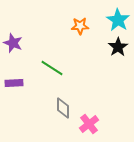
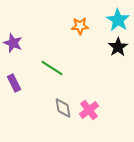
purple rectangle: rotated 66 degrees clockwise
gray diamond: rotated 10 degrees counterclockwise
pink cross: moved 14 px up
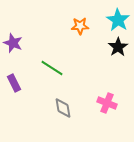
pink cross: moved 18 px right, 7 px up; rotated 30 degrees counterclockwise
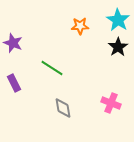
pink cross: moved 4 px right
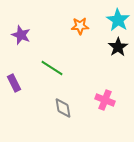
purple star: moved 8 px right, 8 px up
pink cross: moved 6 px left, 3 px up
